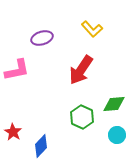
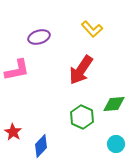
purple ellipse: moved 3 px left, 1 px up
cyan circle: moved 1 px left, 9 px down
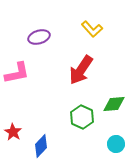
pink L-shape: moved 3 px down
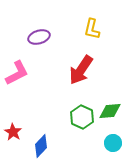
yellow L-shape: rotated 55 degrees clockwise
pink L-shape: rotated 16 degrees counterclockwise
green diamond: moved 4 px left, 7 px down
cyan circle: moved 3 px left, 1 px up
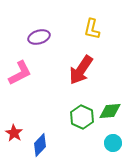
pink L-shape: moved 3 px right
red star: moved 1 px right, 1 px down
blue diamond: moved 1 px left, 1 px up
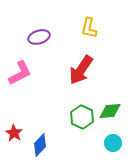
yellow L-shape: moved 3 px left, 1 px up
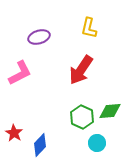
cyan circle: moved 16 px left
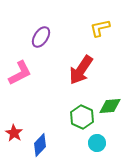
yellow L-shape: moved 11 px right; rotated 65 degrees clockwise
purple ellipse: moved 2 px right; rotated 40 degrees counterclockwise
green diamond: moved 5 px up
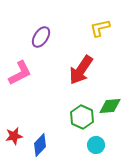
red star: moved 3 px down; rotated 30 degrees clockwise
cyan circle: moved 1 px left, 2 px down
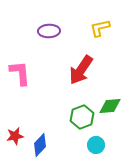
purple ellipse: moved 8 px right, 6 px up; rotated 55 degrees clockwise
pink L-shape: rotated 68 degrees counterclockwise
green hexagon: rotated 15 degrees clockwise
red star: moved 1 px right
